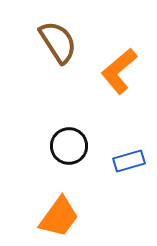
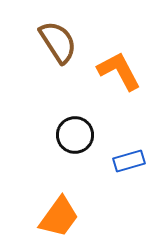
orange L-shape: rotated 102 degrees clockwise
black circle: moved 6 px right, 11 px up
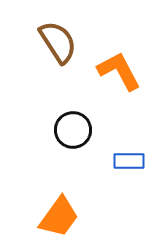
black circle: moved 2 px left, 5 px up
blue rectangle: rotated 16 degrees clockwise
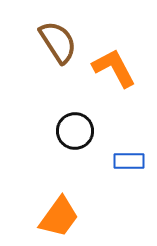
orange L-shape: moved 5 px left, 3 px up
black circle: moved 2 px right, 1 px down
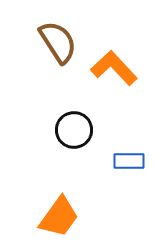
orange L-shape: rotated 15 degrees counterclockwise
black circle: moved 1 px left, 1 px up
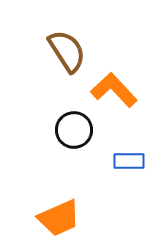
brown semicircle: moved 9 px right, 9 px down
orange L-shape: moved 22 px down
orange trapezoid: moved 1 px down; rotated 30 degrees clockwise
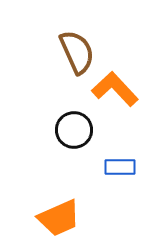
brown semicircle: moved 10 px right, 1 px down; rotated 9 degrees clockwise
orange L-shape: moved 1 px right, 1 px up
blue rectangle: moved 9 px left, 6 px down
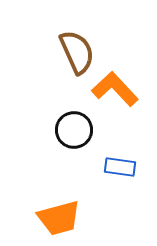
blue rectangle: rotated 8 degrees clockwise
orange trapezoid: rotated 9 degrees clockwise
